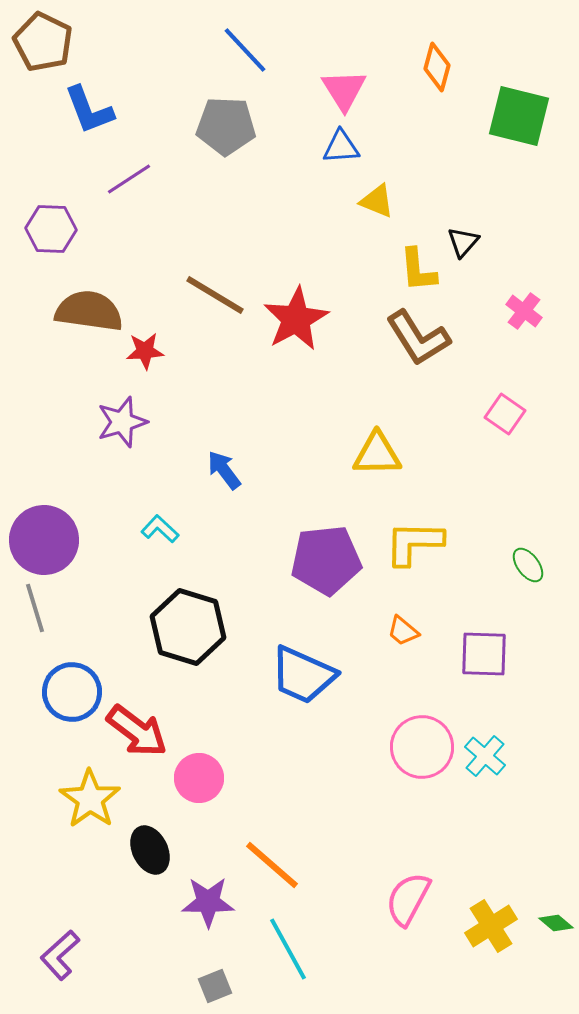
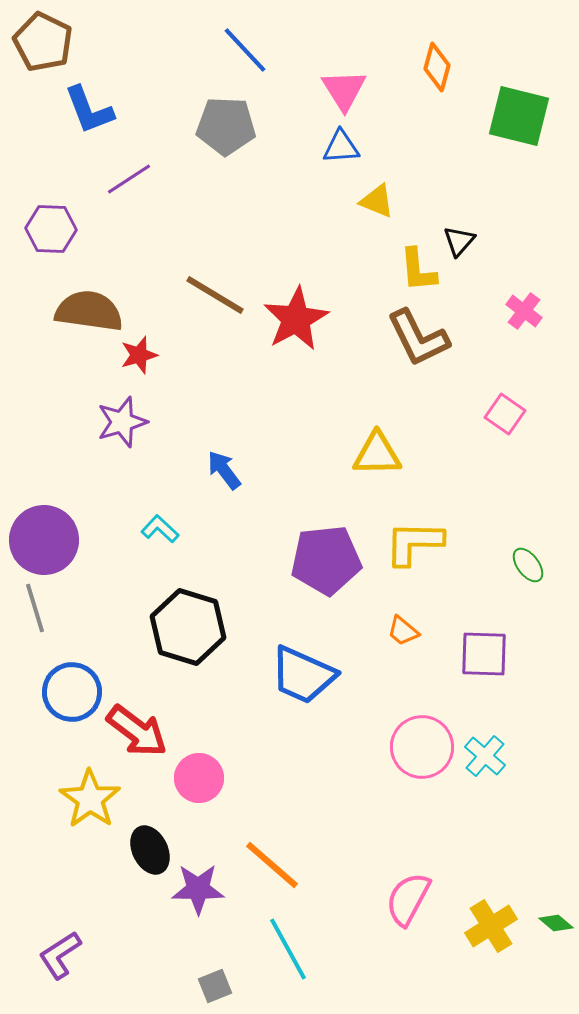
black triangle at (463, 242): moved 4 px left, 1 px up
brown L-shape at (418, 338): rotated 6 degrees clockwise
red star at (145, 351): moved 6 px left, 4 px down; rotated 12 degrees counterclockwise
purple star at (208, 902): moved 10 px left, 13 px up
purple L-shape at (60, 955): rotated 9 degrees clockwise
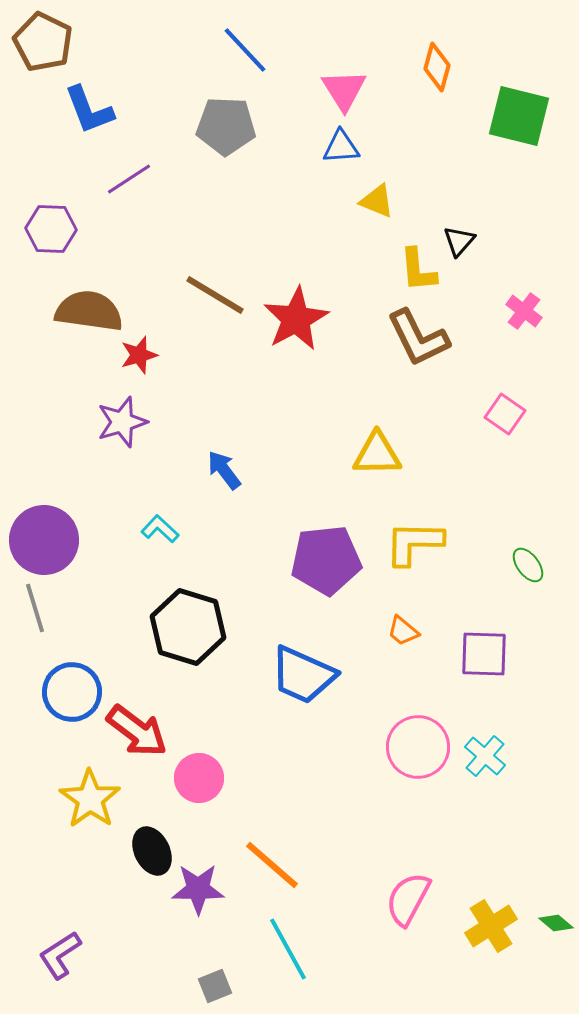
pink circle at (422, 747): moved 4 px left
black ellipse at (150, 850): moved 2 px right, 1 px down
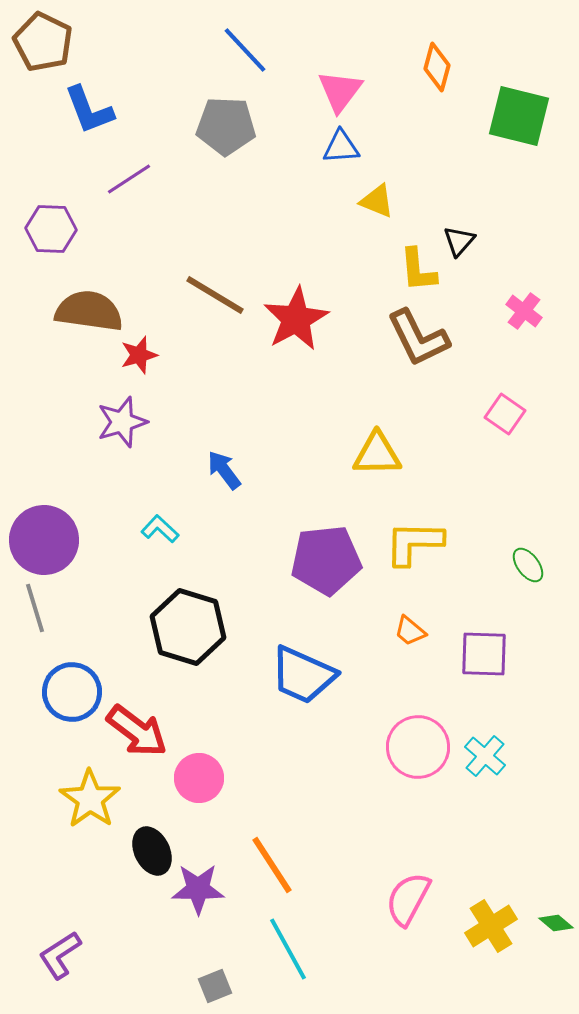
pink triangle at (344, 90): moved 4 px left, 1 px down; rotated 9 degrees clockwise
orange trapezoid at (403, 631): moved 7 px right
orange line at (272, 865): rotated 16 degrees clockwise
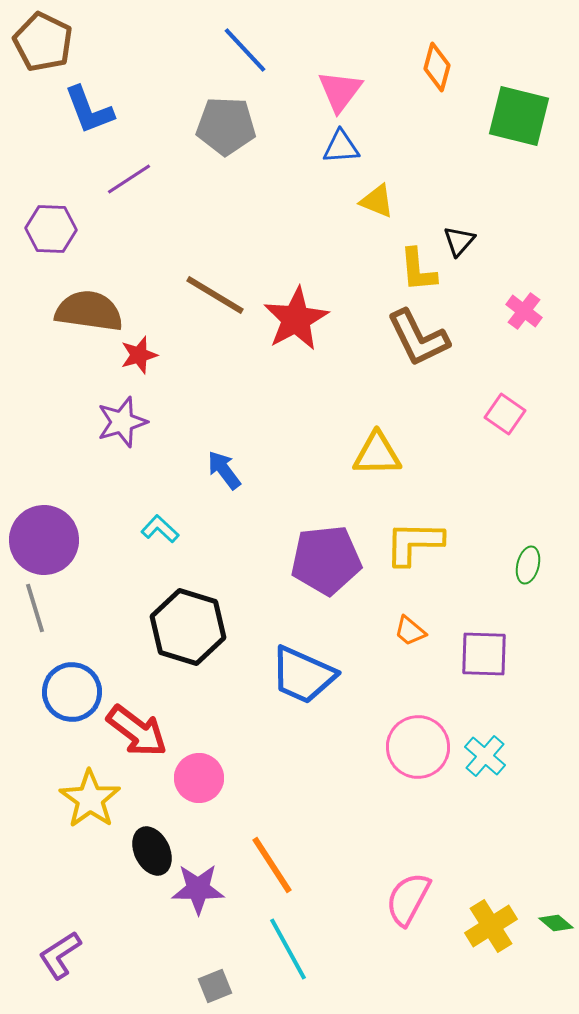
green ellipse at (528, 565): rotated 51 degrees clockwise
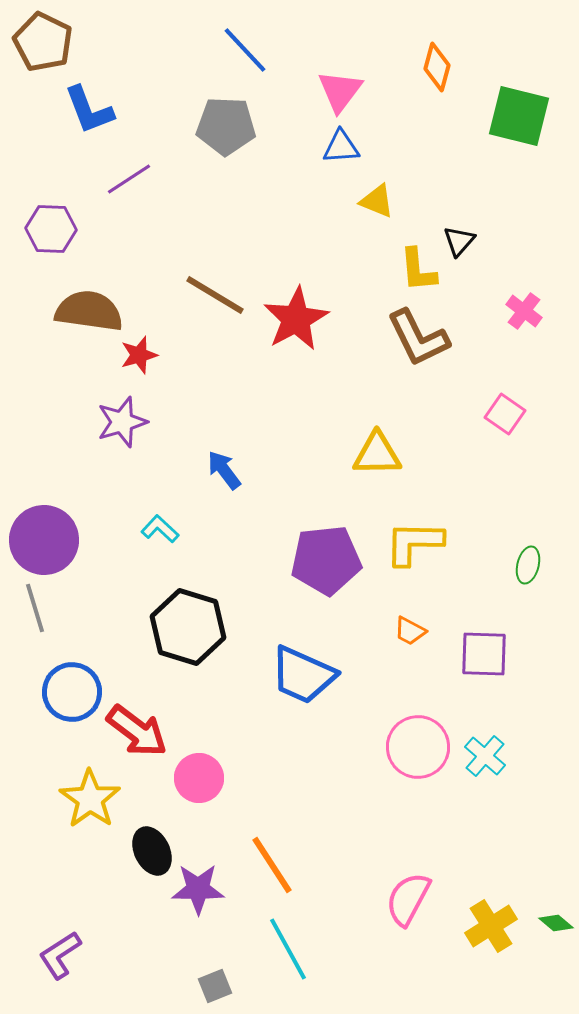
orange trapezoid at (410, 631): rotated 12 degrees counterclockwise
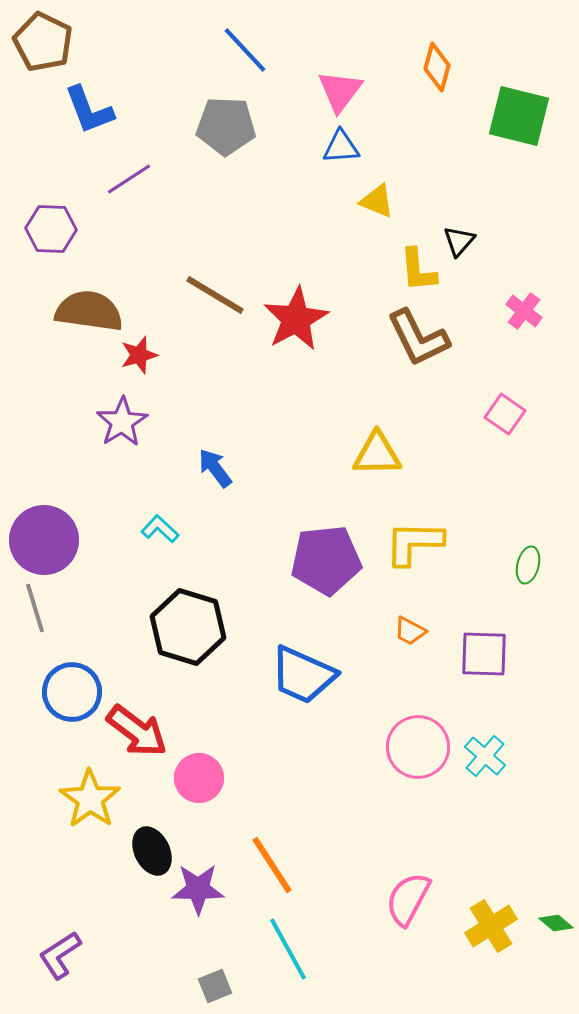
purple star at (122, 422): rotated 15 degrees counterclockwise
blue arrow at (224, 470): moved 9 px left, 2 px up
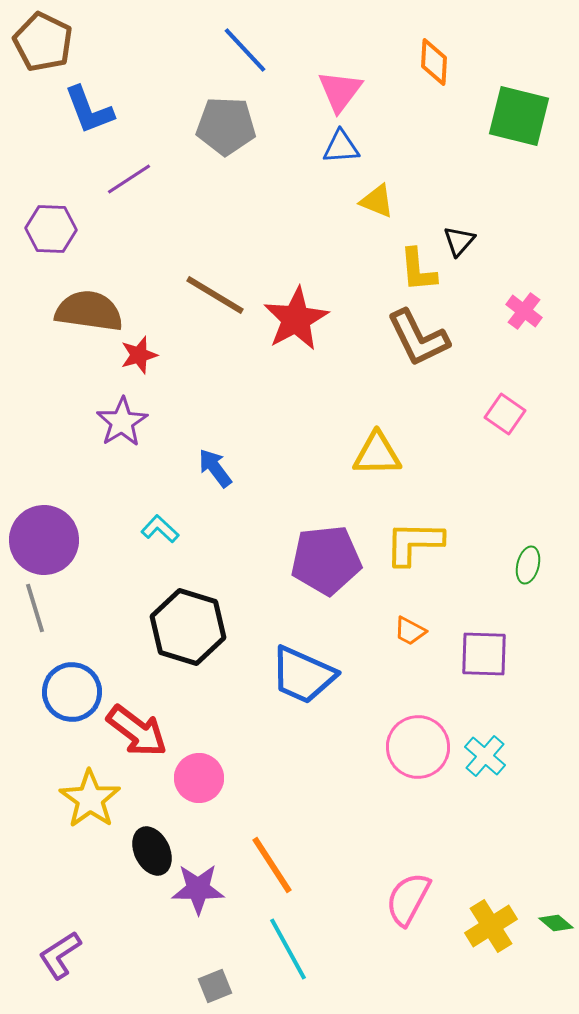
orange diamond at (437, 67): moved 3 px left, 5 px up; rotated 12 degrees counterclockwise
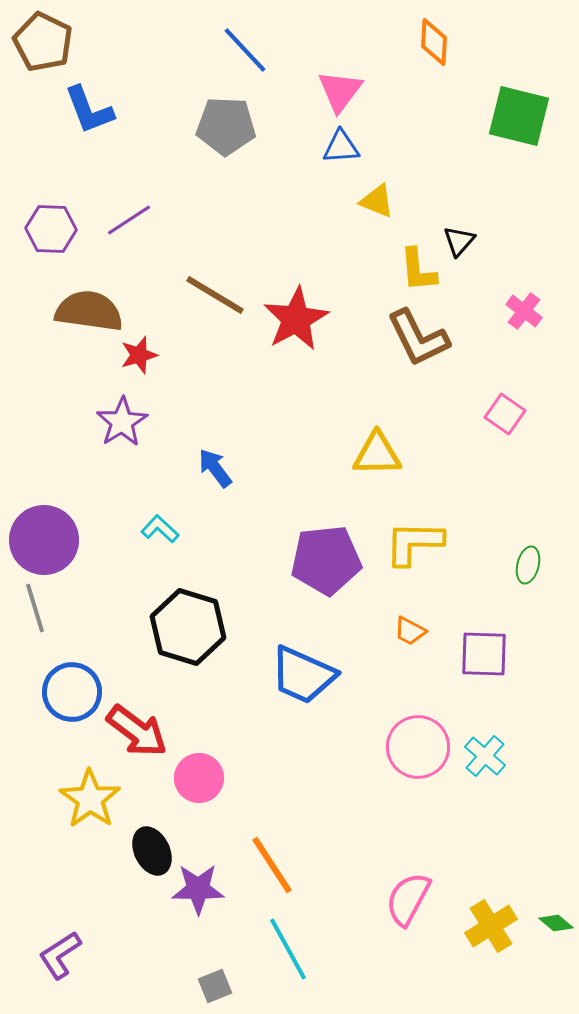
orange diamond at (434, 62): moved 20 px up
purple line at (129, 179): moved 41 px down
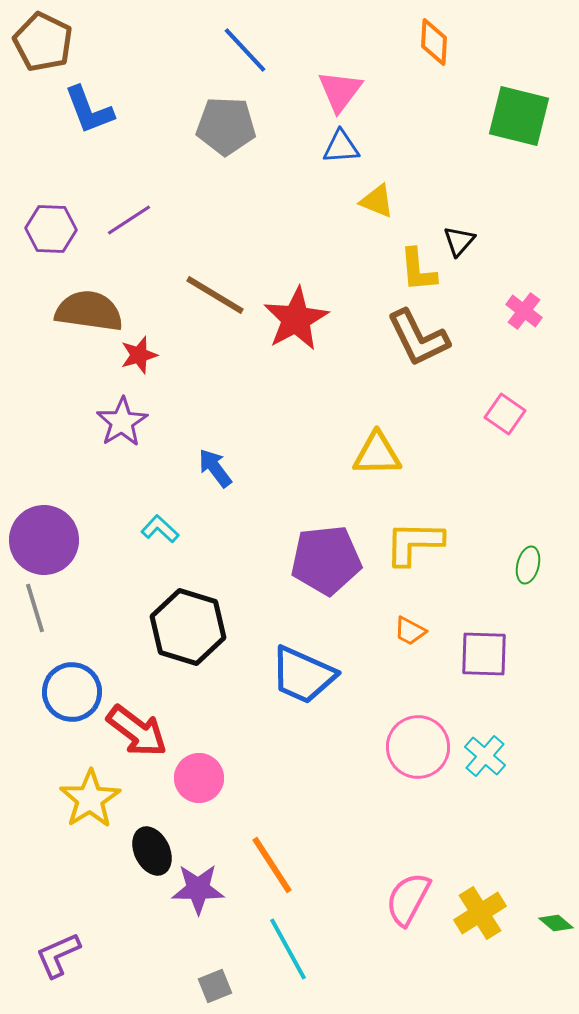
yellow star at (90, 799): rotated 4 degrees clockwise
yellow cross at (491, 926): moved 11 px left, 13 px up
purple L-shape at (60, 955): moved 2 px left; rotated 9 degrees clockwise
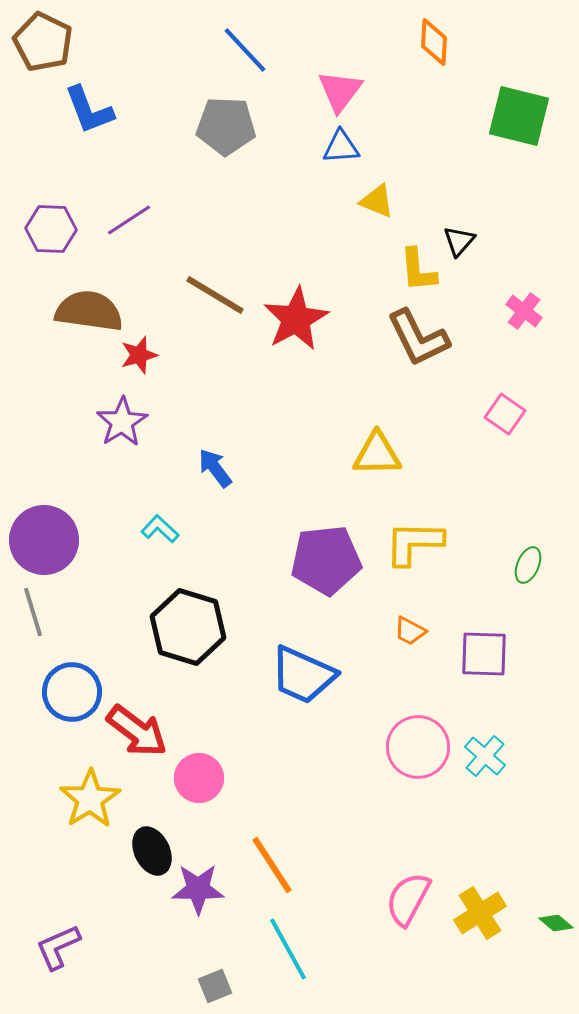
green ellipse at (528, 565): rotated 9 degrees clockwise
gray line at (35, 608): moved 2 px left, 4 px down
purple L-shape at (58, 955): moved 8 px up
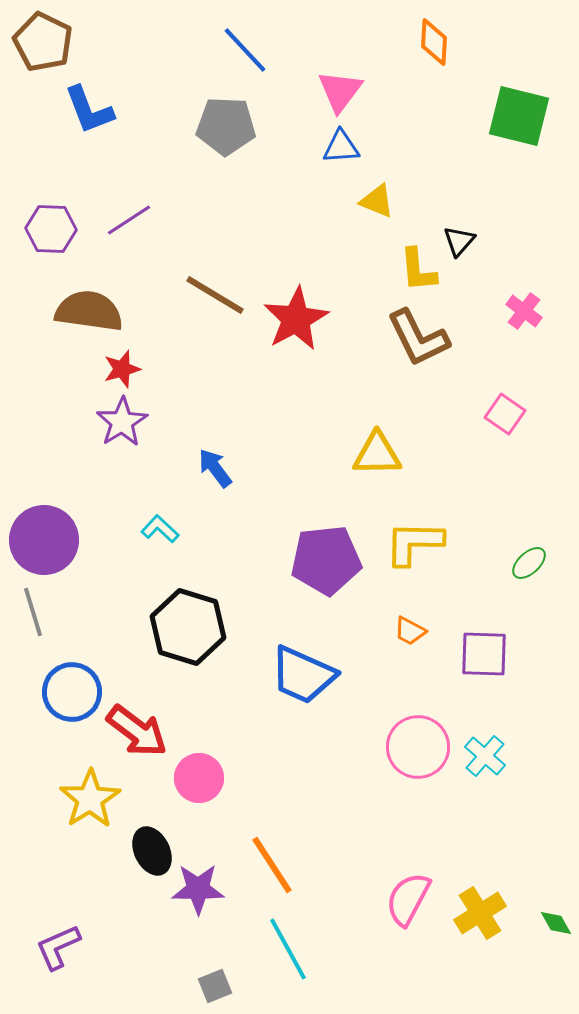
red star at (139, 355): moved 17 px left, 14 px down
green ellipse at (528, 565): moved 1 px right, 2 px up; rotated 24 degrees clockwise
green diamond at (556, 923): rotated 20 degrees clockwise
